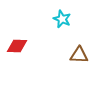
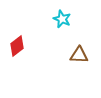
red diamond: rotated 40 degrees counterclockwise
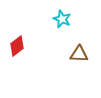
brown triangle: moved 1 px up
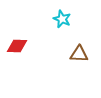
red diamond: rotated 40 degrees clockwise
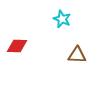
brown triangle: moved 2 px left, 1 px down
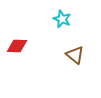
brown triangle: moved 2 px left; rotated 36 degrees clockwise
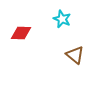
red diamond: moved 4 px right, 13 px up
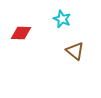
brown triangle: moved 4 px up
